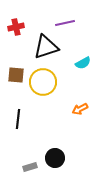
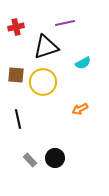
black line: rotated 18 degrees counterclockwise
gray rectangle: moved 7 px up; rotated 64 degrees clockwise
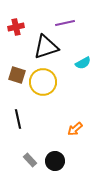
brown square: moved 1 px right; rotated 12 degrees clockwise
orange arrow: moved 5 px left, 20 px down; rotated 14 degrees counterclockwise
black circle: moved 3 px down
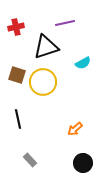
black circle: moved 28 px right, 2 px down
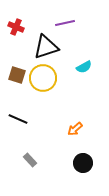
red cross: rotated 35 degrees clockwise
cyan semicircle: moved 1 px right, 4 px down
yellow circle: moved 4 px up
black line: rotated 54 degrees counterclockwise
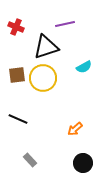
purple line: moved 1 px down
brown square: rotated 24 degrees counterclockwise
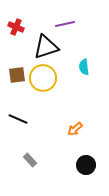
cyan semicircle: rotated 112 degrees clockwise
black circle: moved 3 px right, 2 px down
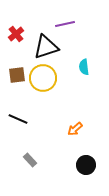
red cross: moved 7 px down; rotated 28 degrees clockwise
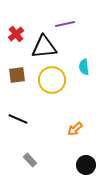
black triangle: moved 2 px left; rotated 12 degrees clockwise
yellow circle: moved 9 px right, 2 px down
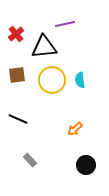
cyan semicircle: moved 4 px left, 13 px down
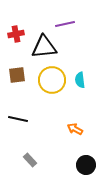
red cross: rotated 28 degrees clockwise
black line: rotated 12 degrees counterclockwise
orange arrow: rotated 70 degrees clockwise
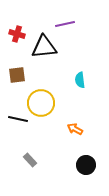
red cross: moved 1 px right; rotated 28 degrees clockwise
yellow circle: moved 11 px left, 23 px down
